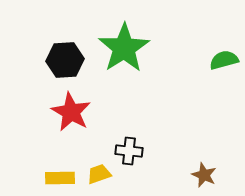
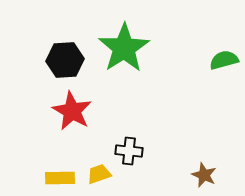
red star: moved 1 px right, 1 px up
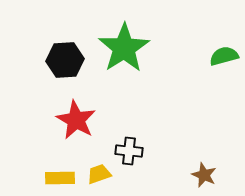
green semicircle: moved 4 px up
red star: moved 4 px right, 9 px down
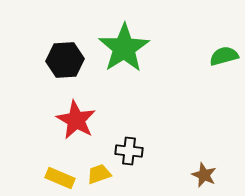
yellow rectangle: rotated 24 degrees clockwise
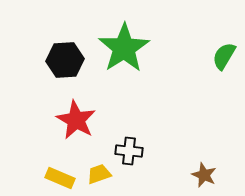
green semicircle: rotated 44 degrees counterclockwise
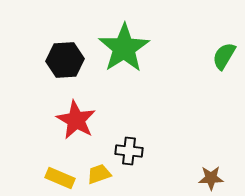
brown star: moved 7 px right, 3 px down; rotated 25 degrees counterclockwise
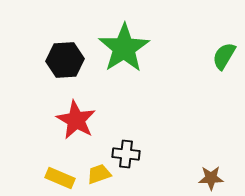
black cross: moved 3 px left, 3 px down
